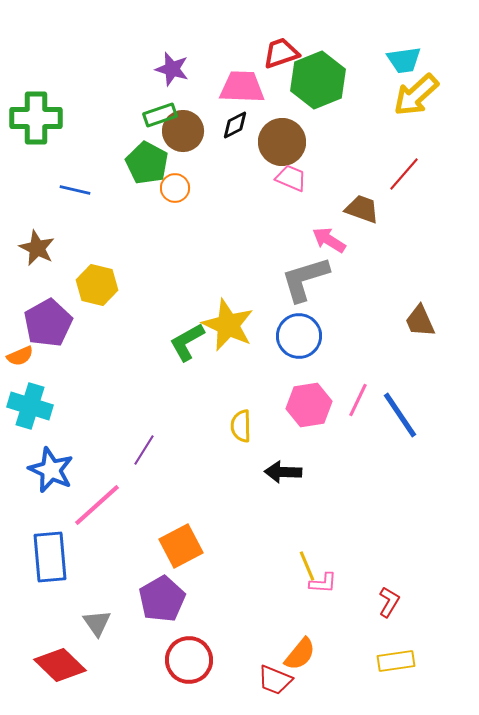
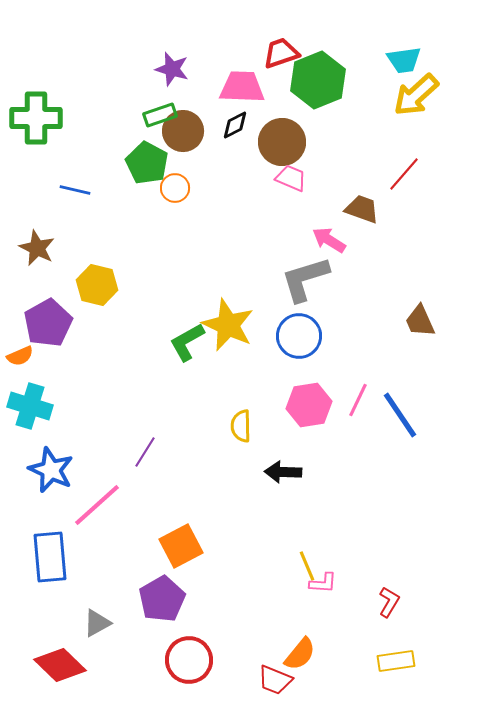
purple line at (144, 450): moved 1 px right, 2 px down
gray triangle at (97, 623): rotated 36 degrees clockwise
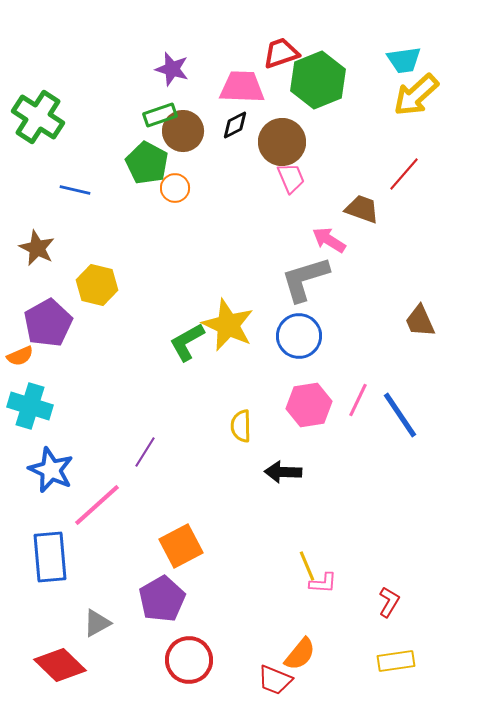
green cross at (36, 118): moved 2 px right, 1 px up; rotated 33 degrees clockwise
pink trapezoid at (291, 178): rotated 44 degrees clockwise
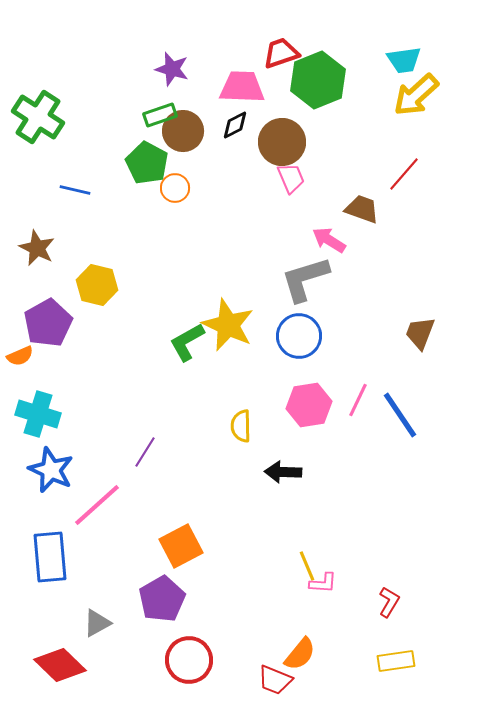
brown trapezoid at (420, 321): moved 12 px down; rotated 45 degrees clockwise
cyan cross at (30, 406): moved 8 px right, 8 px down
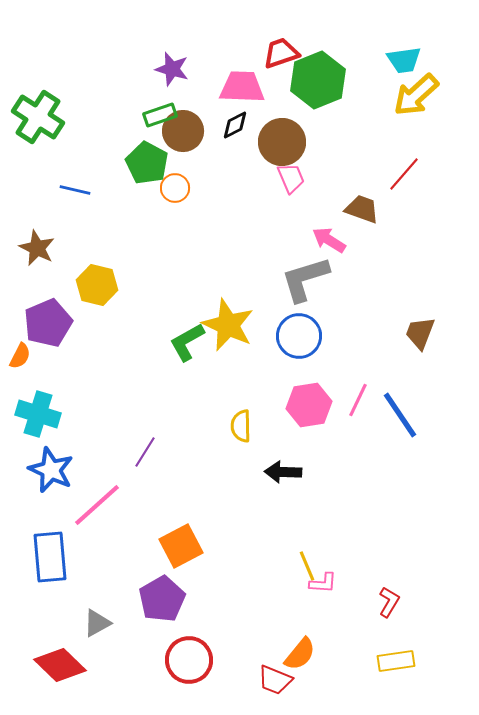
purple pentagon at (48, 323): rotated 6 degrees clockwise
orange semicircle at (20, 356): rotated 40 degrees counterclockwise
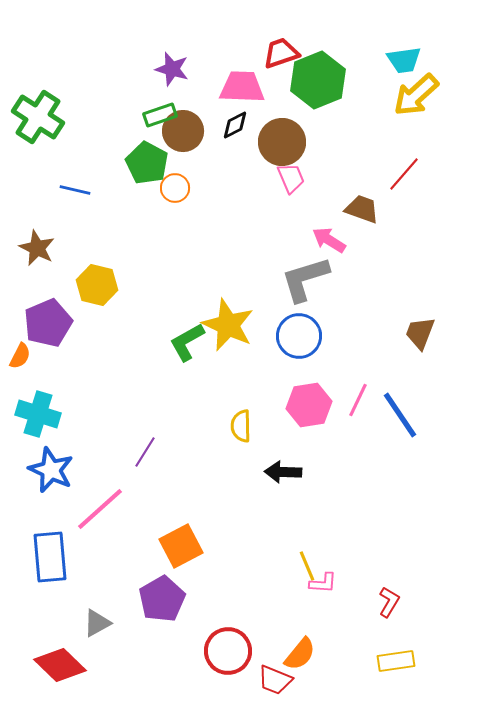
pink line at (97, 505): moved 3 px right, 4 px down
red circle at (189, 660): moved 39 px right, 9 px up
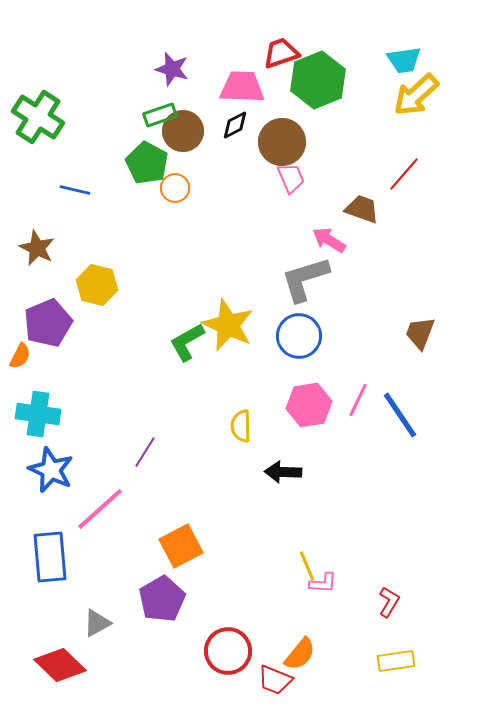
cyan cross at (38, 414): rotated 9 degrees counterclockwise
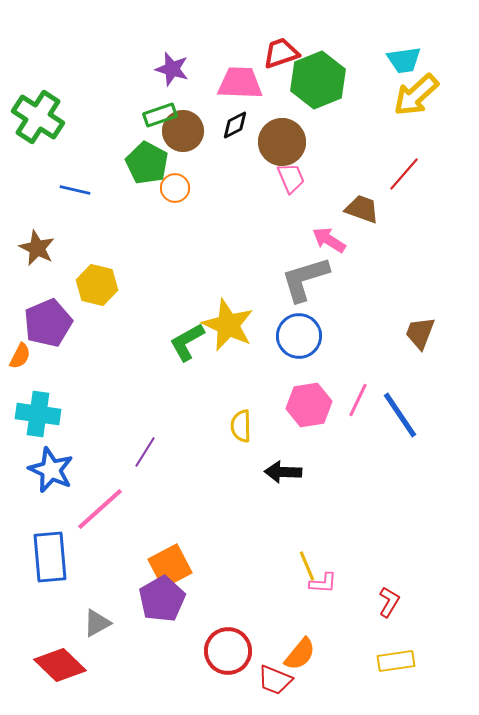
pink trapezoid at (242, 87): moved 2 px left, 4 px up
orange square at (181, 546): moved 11 px left, 20 px down
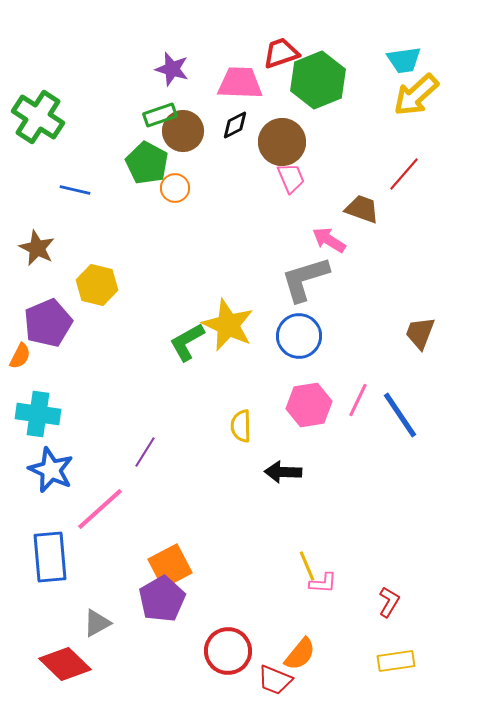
red diamond at (60, 665): moved 5 px right, 1 px up
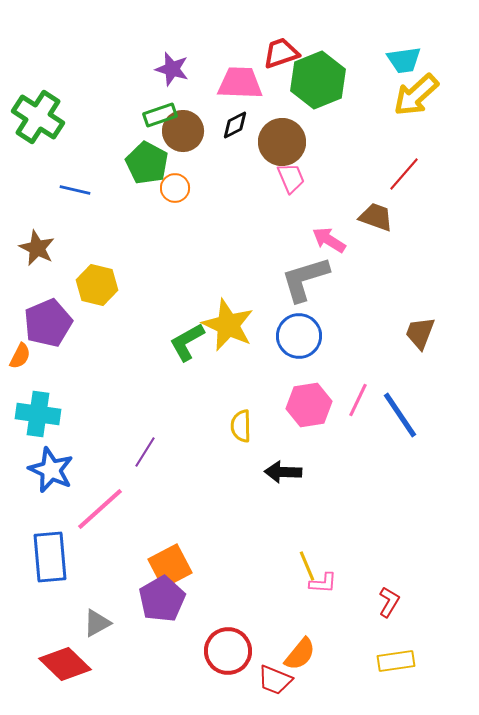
brown trapezoid at (362, 209): moved 14 px right, 8 px down
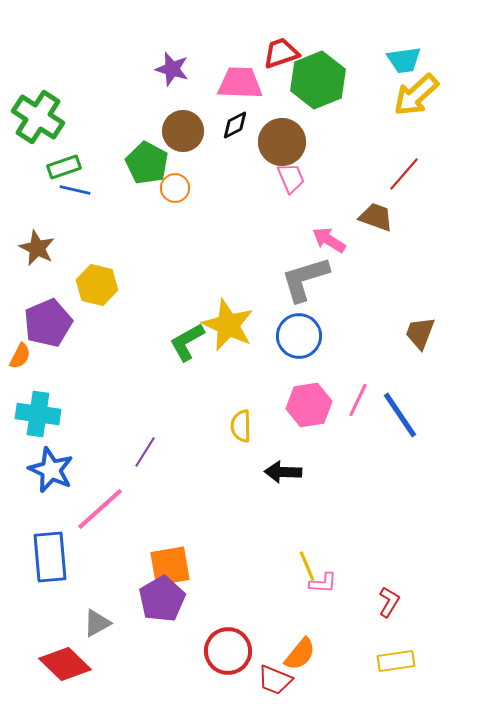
green rectangle at (160, 115): moved 96 px left, 52 px down
orange square at (170, 566): rotated 18 degrees clockwise
